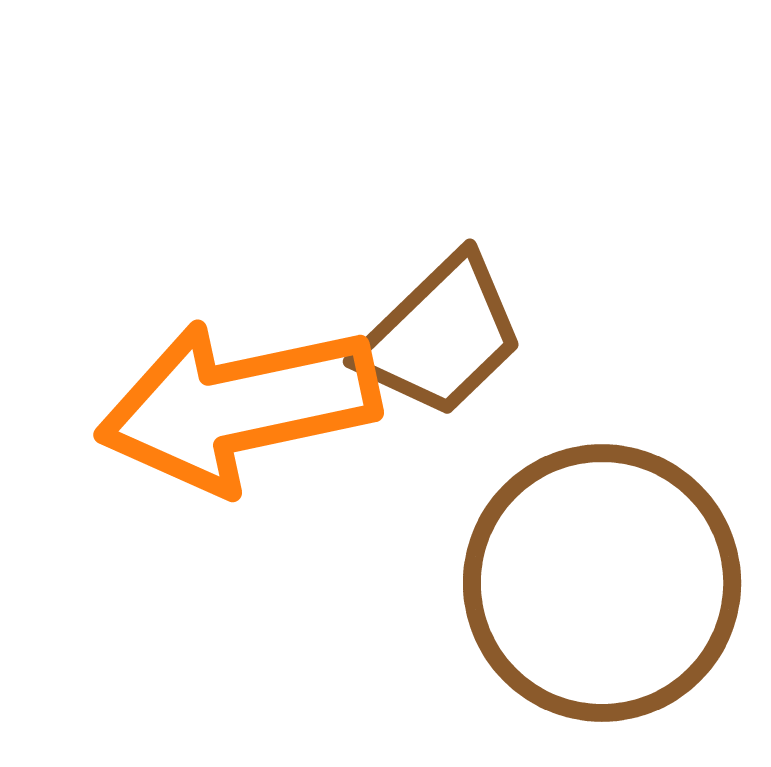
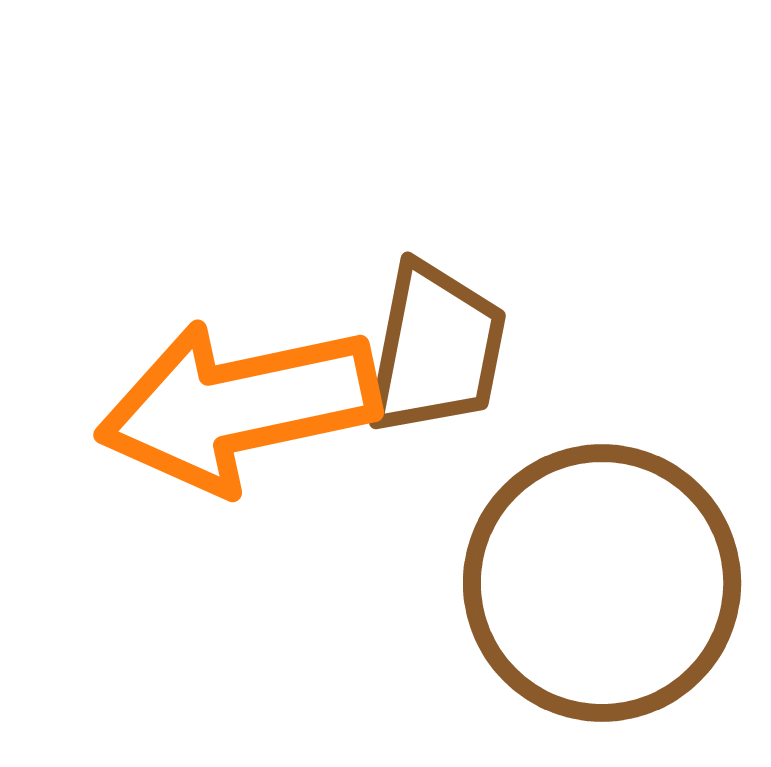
brown trapezoid: moved 5 px left, 13 px down; rotated 35 degrees counterclockwise
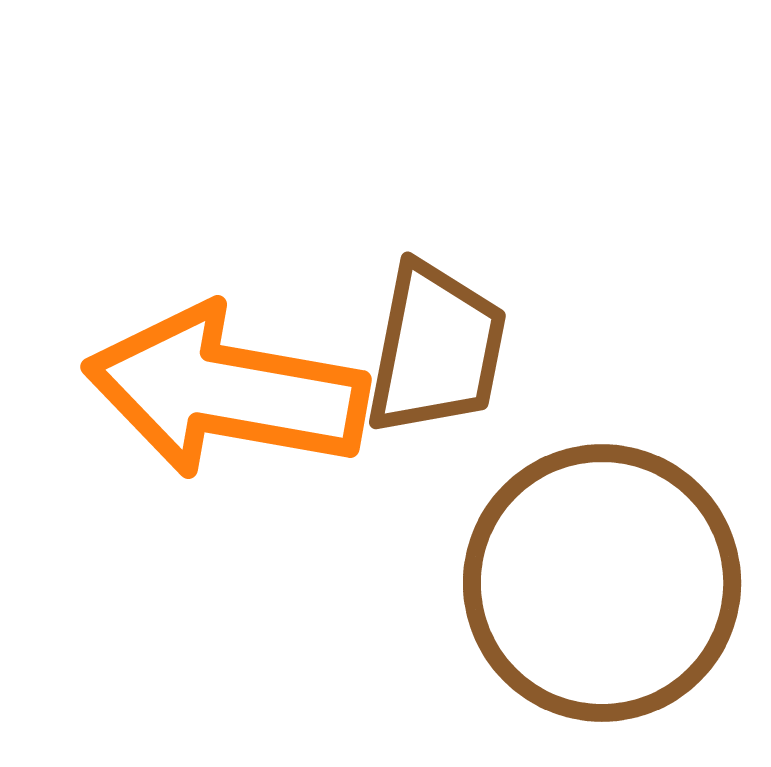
orange arrow: moved 12 px left, 15 px up; rotated 22 degrees clockwise
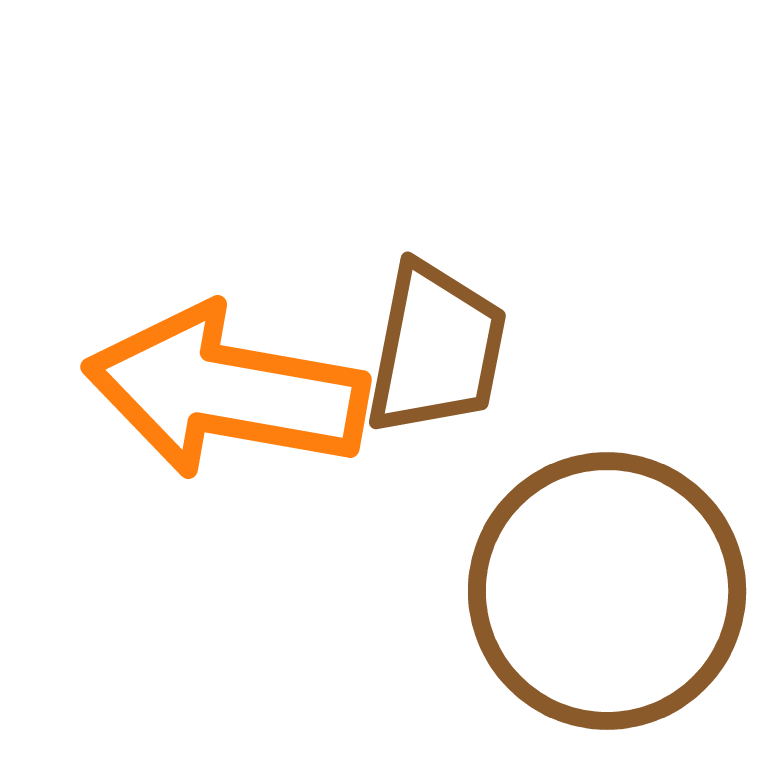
brown circle: moved 5 px right, 8 px down
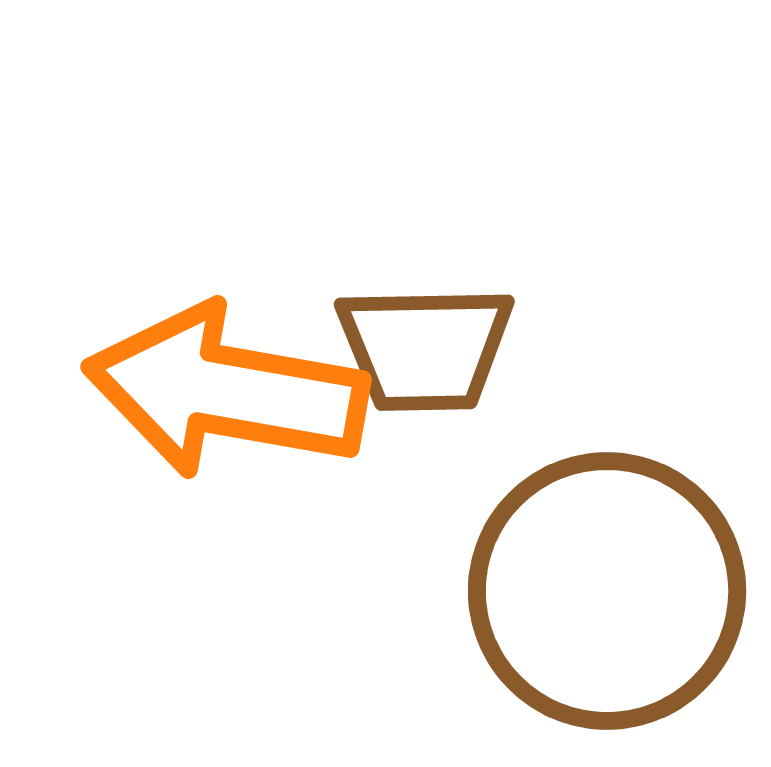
brown trapezoid: moved 11 px left, 1 px up; rotated 78 degrees clockwise
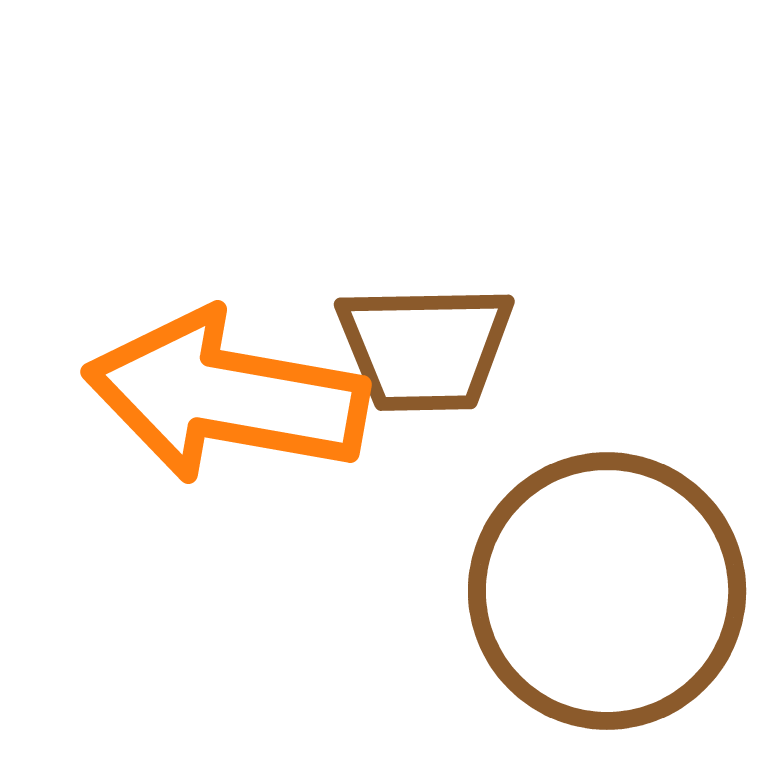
orange arrow: moved 5 px down
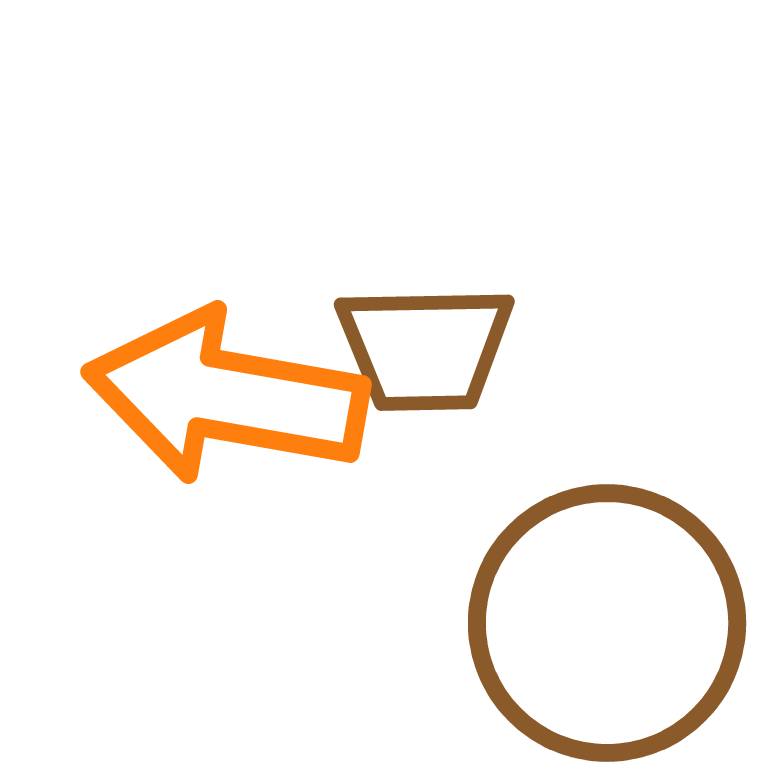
brown circle: moved 32 px down
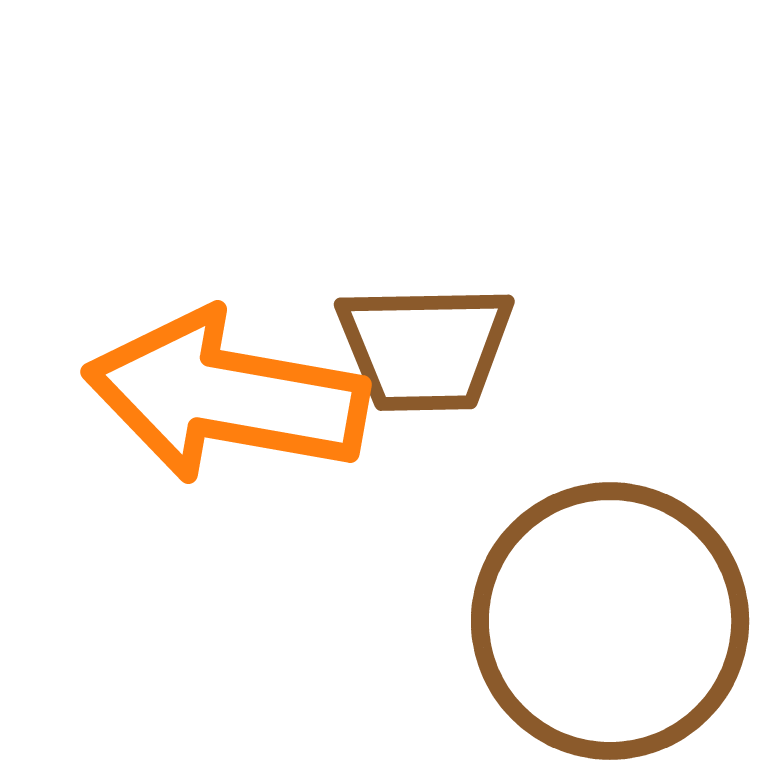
brown circle: moved 3 px right, 2 px up
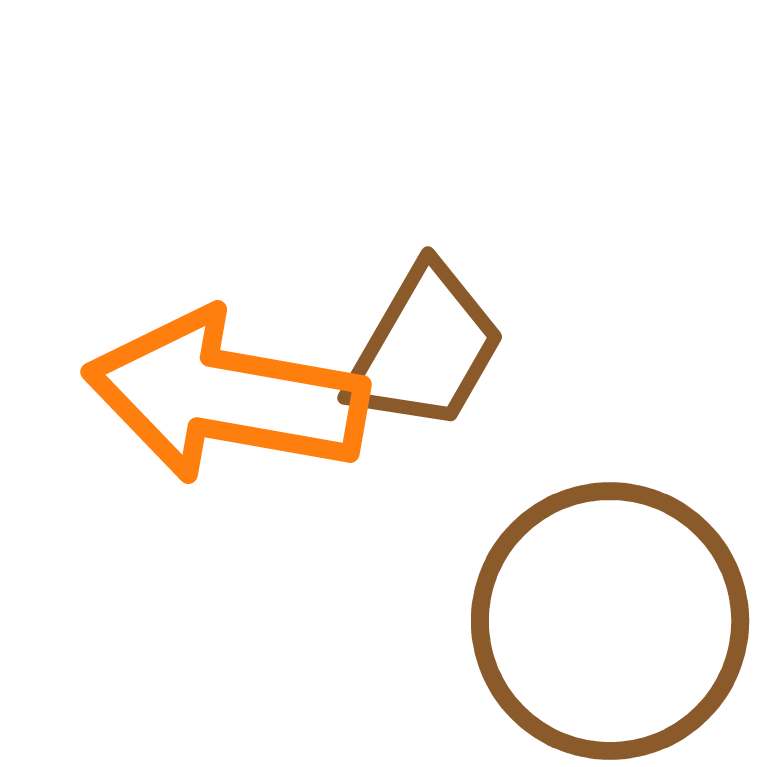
brown trapezoid: rotated 59 degrees counterclockwise
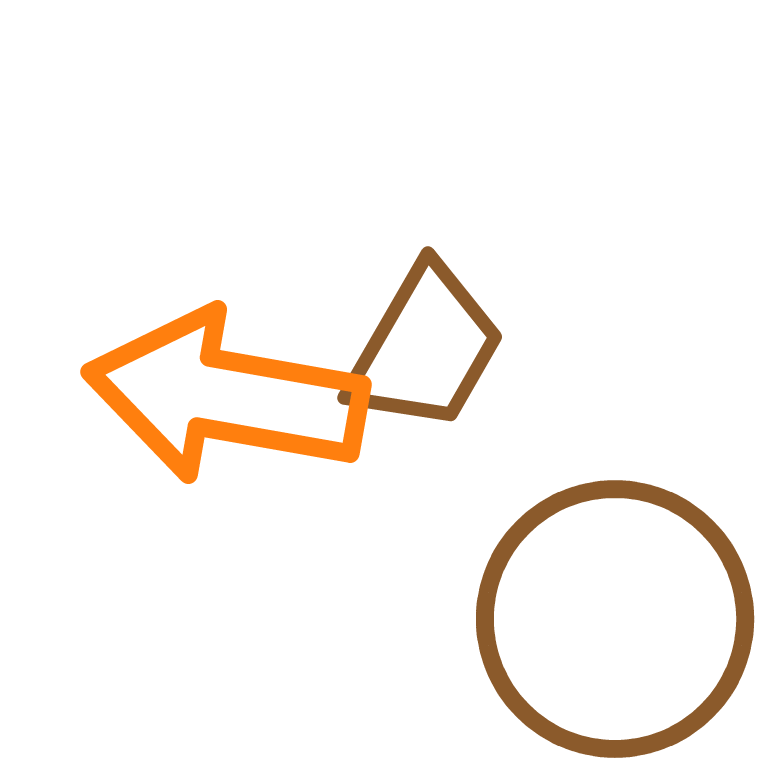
brown circle: moved 5 px right, 2 px up
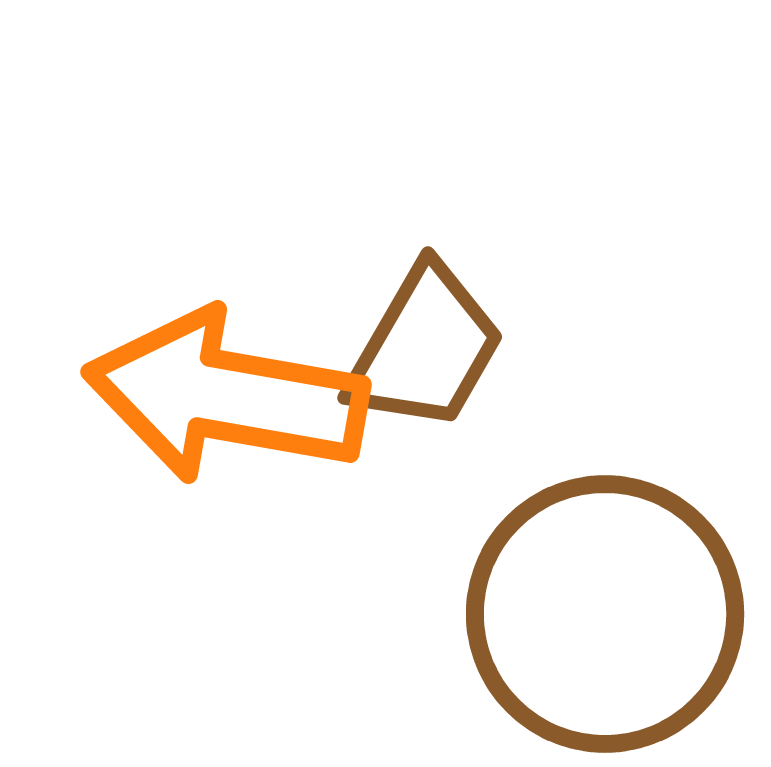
brown circle: moved 10 px left, 5 px up
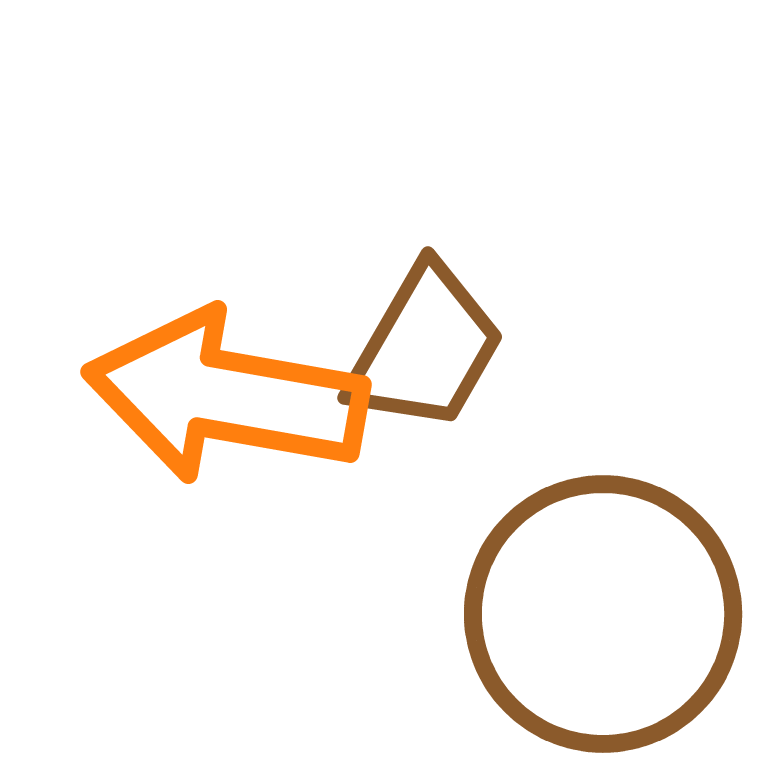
brown circle: moved 2 px left
